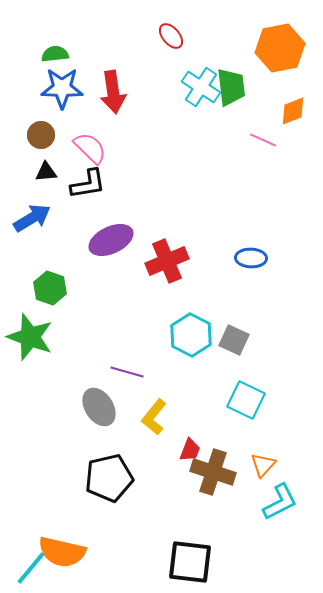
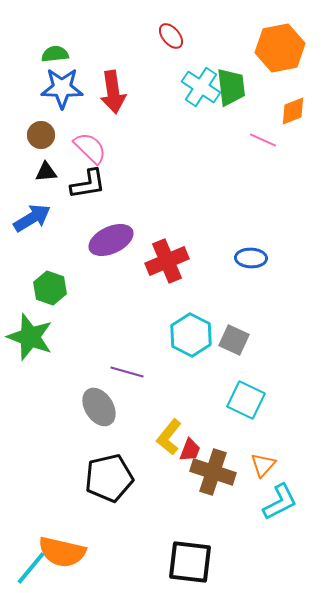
yellow L-shape: moved 15 px right, 20 px down
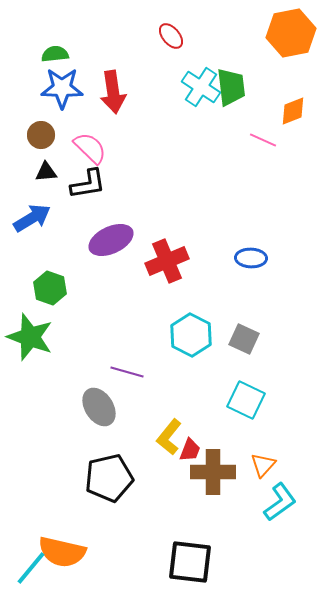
orange hexagon: moved 11 px right, 15 px up
gray square: moved 10 px right, 1 px up
brown cross: rotated 18 degrees counterclockwise
cyan L-shape: rotated 9 degrees counterclockwise
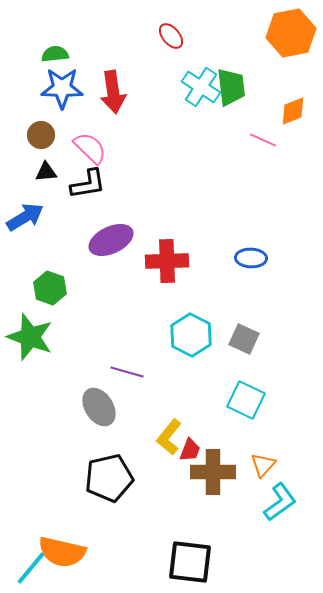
blue arrow: moved 7 px left, 1 px up
red cross: rotated 21 degrees clockwise
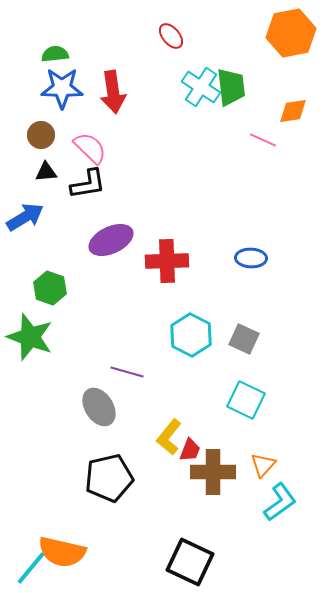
orange diamond: rotated 12 degrees clockwise
black square: rotated 18 degrees clockwise
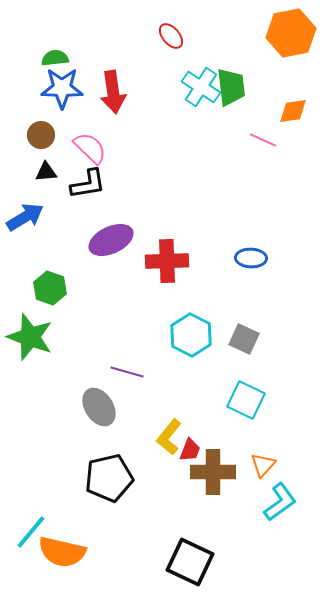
green semicircle: moved 4 px down
cyan line: moved 36 px up
